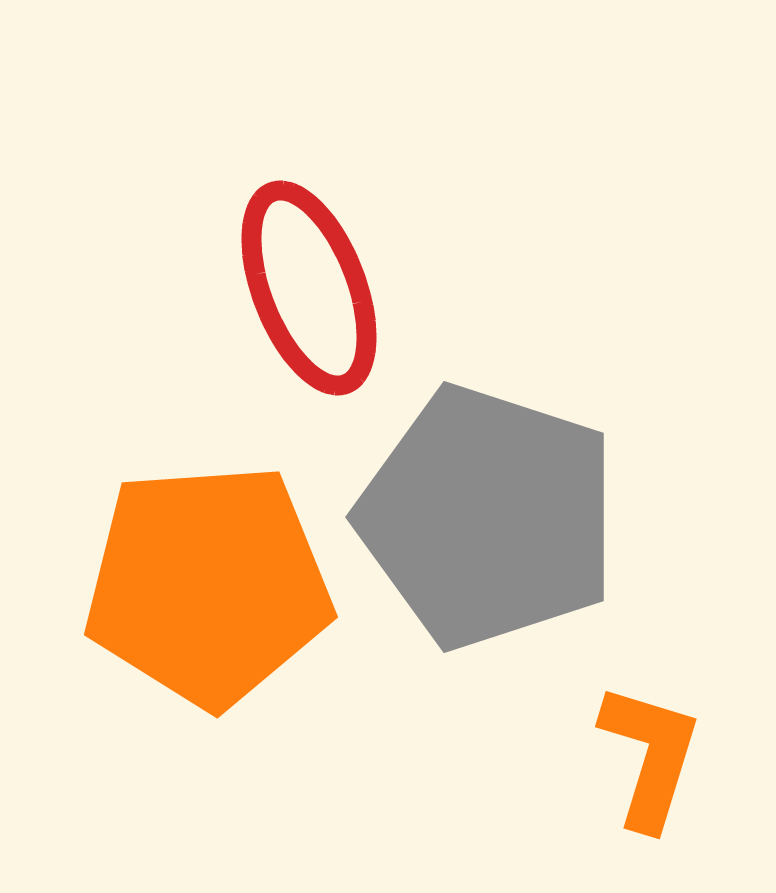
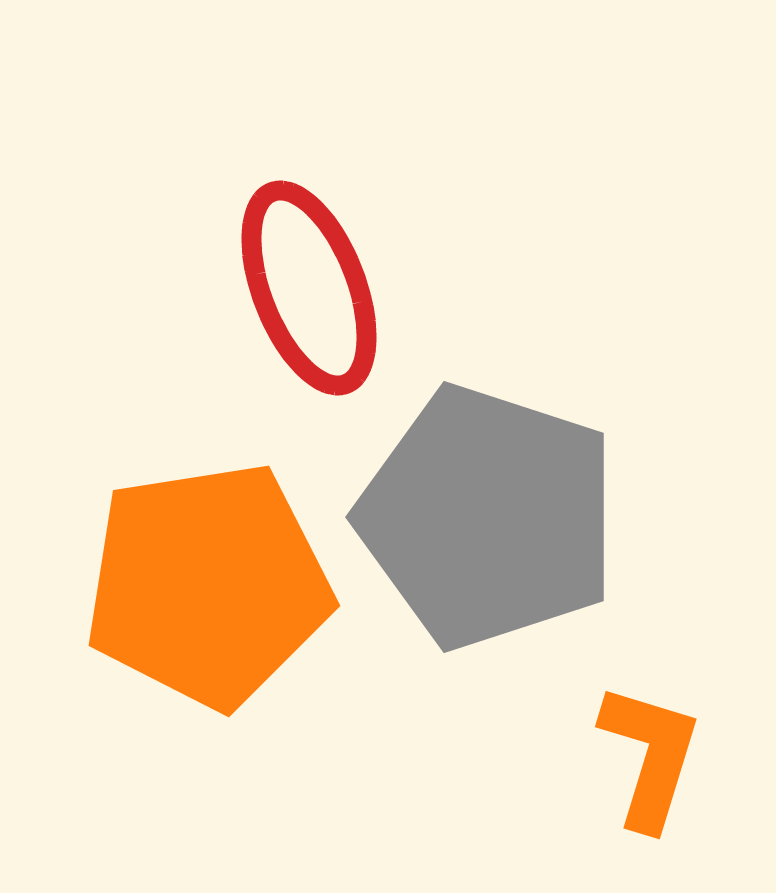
orange pentagon: rotated 5 degrees counterclockwise
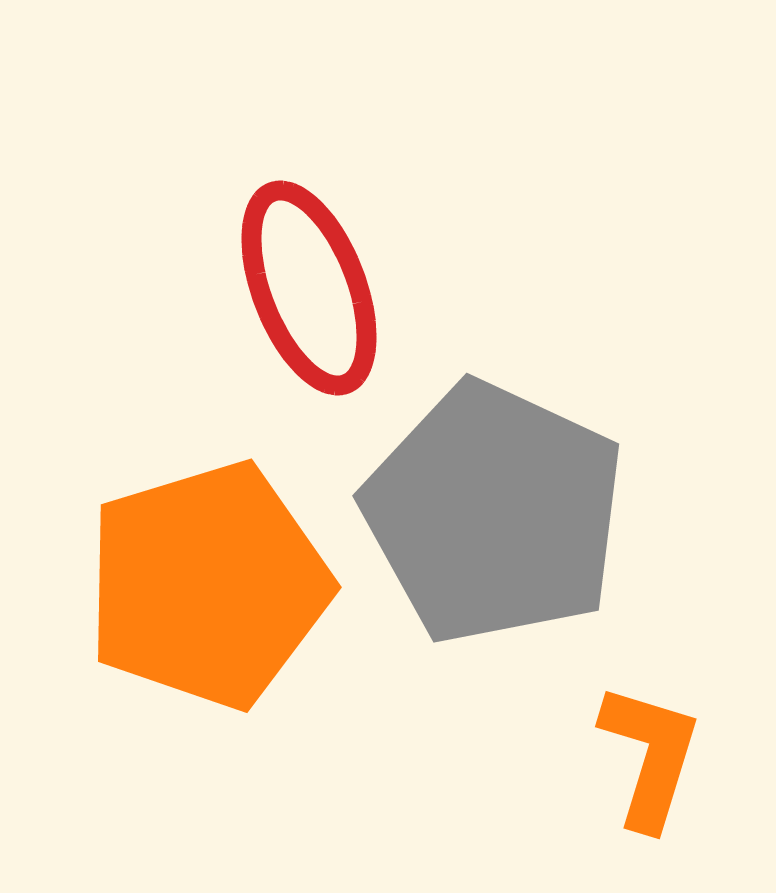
gray pentagon: moved 6 px right, 4 px up; rotated 7 degrees clockwise
orange pentagon: rotated 8 degrees counterclockwise
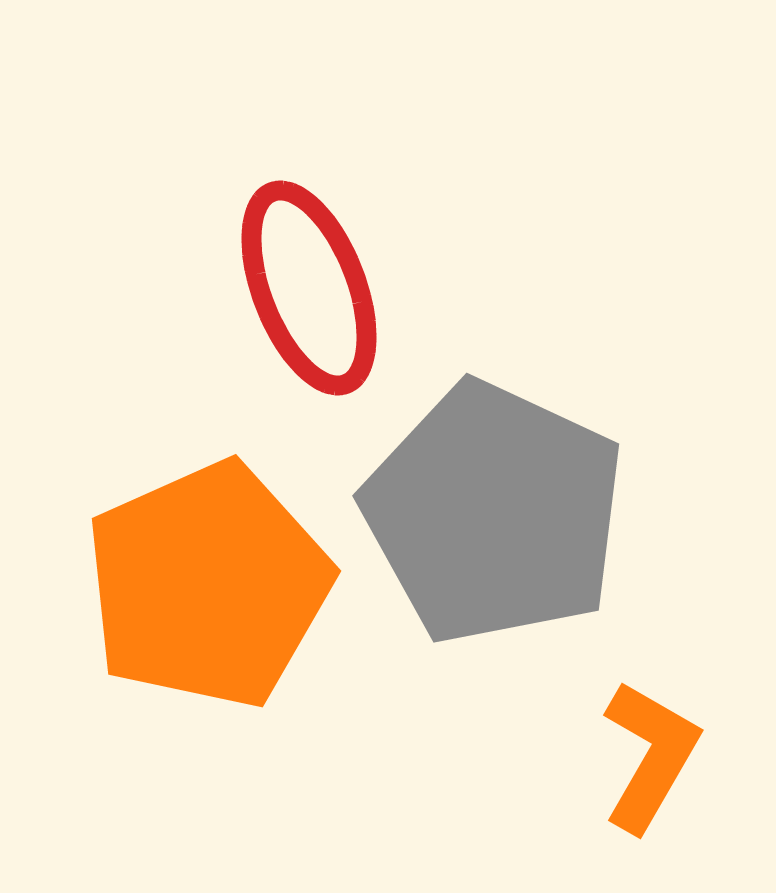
orange pentagon: rotated 7 degrees counterclockwise
orange L-shape: rotated 13 degrees clockwise
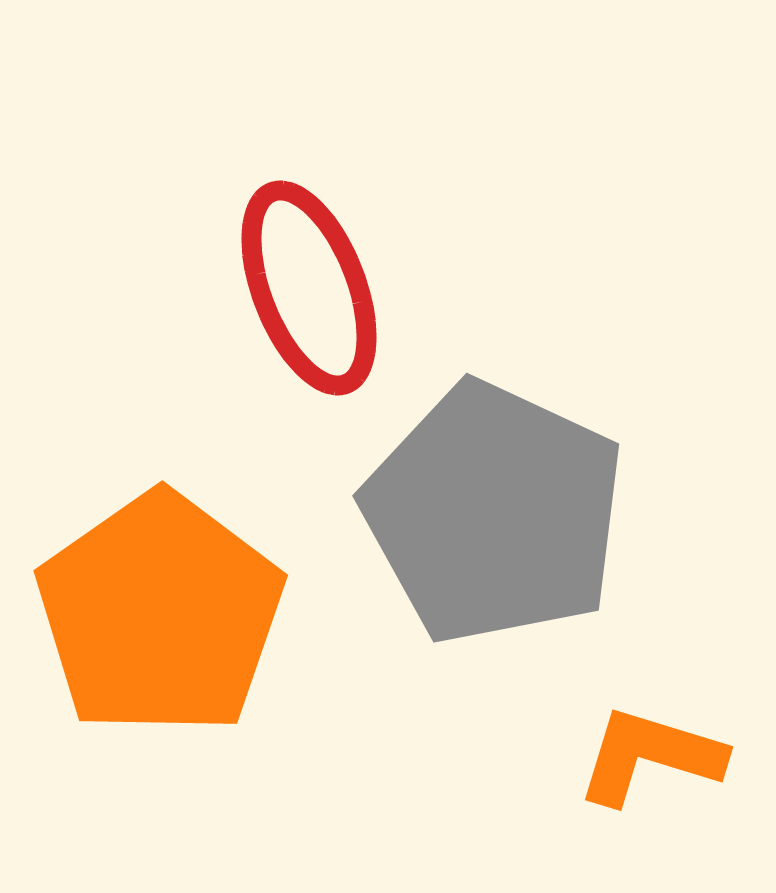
orange pentagon: moved 48 px left, 29 px down; rotated 11 degrees counterclockwise
orange L-shape: rotated 103 degrees counterclockwise
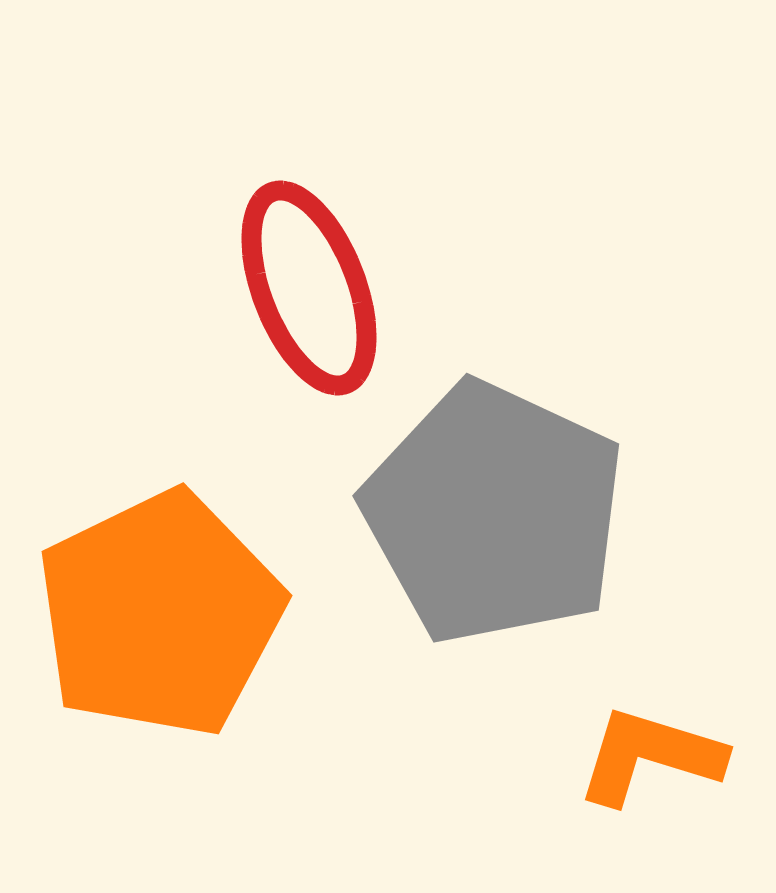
orange pentagon: rotated 9 degrees clockwise
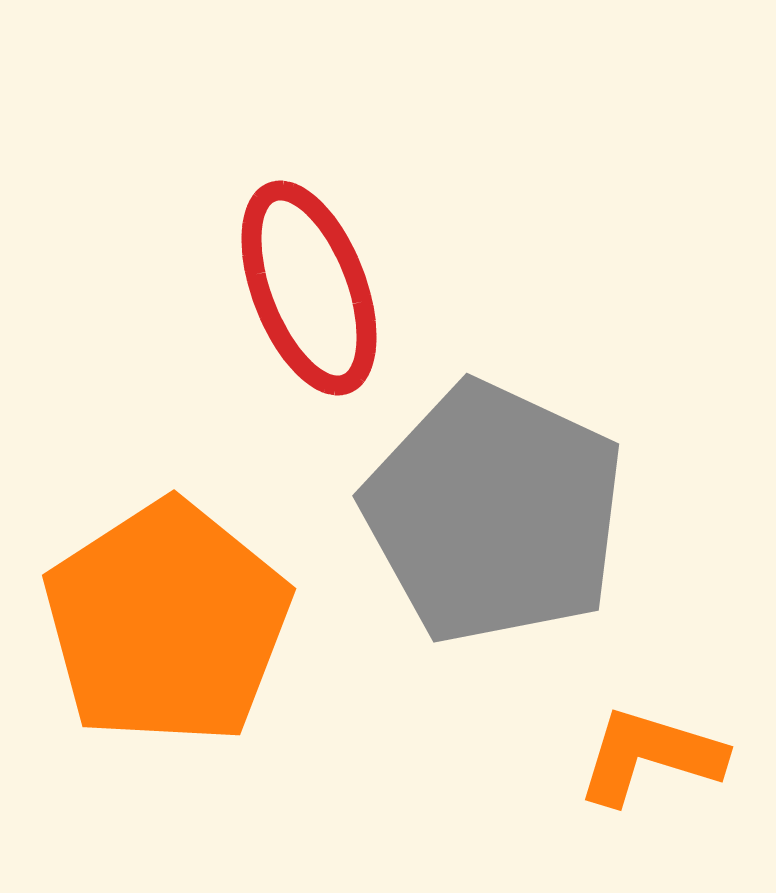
orange pentagon: moved 7 px right, 9 px down; rotated 7 degrees counterclockwise
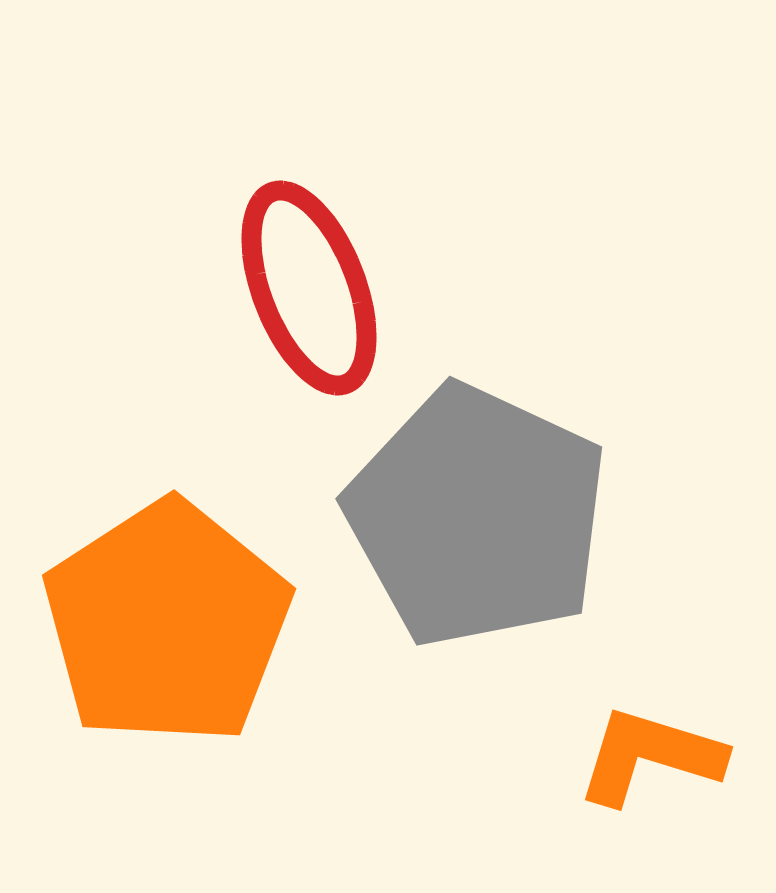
gray pentagon: moved 17 px left, 3 px down
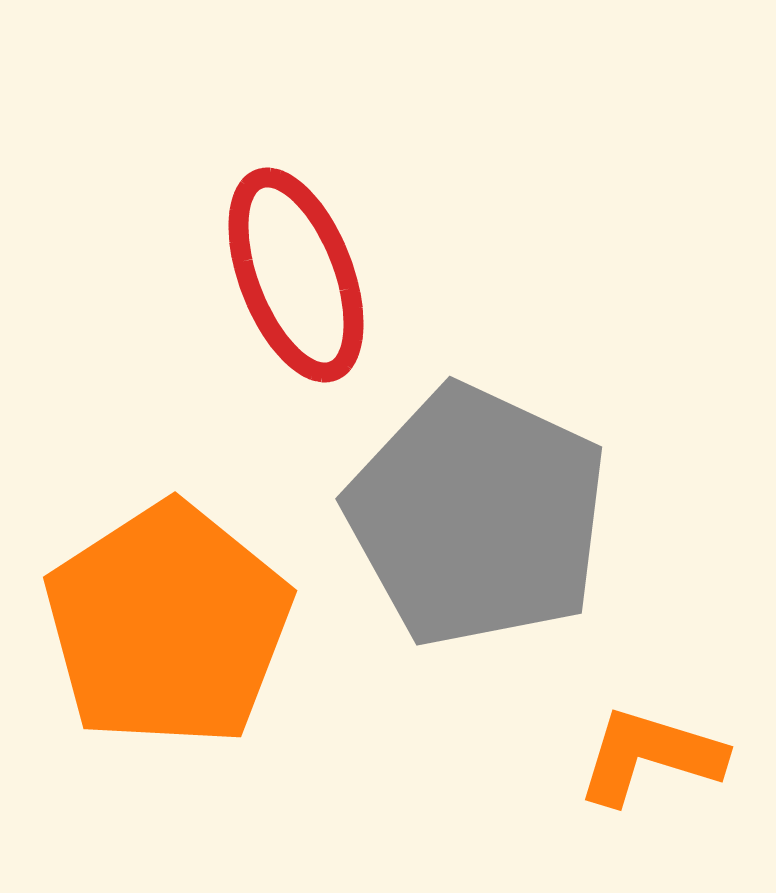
red ellipse: moved 13 px left, 13 px up
orange pentagon: moved 1 px right, 2 px down
